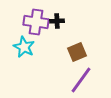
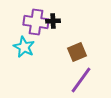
black cross: moved 4 px left
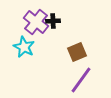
purple cross: rotated 30 degrees clockwise
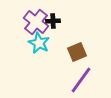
cyan star: moved 15 px right, 4 px up
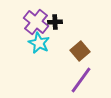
black cross: moved 2 px right, 1 px down
brown square: moved 3 px right, 1 px up; rotated 18 degrees counterclockwise
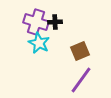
purple cross: rotated 20 degrees counterclockwise
brown square: rotated 18 degrees clockwise
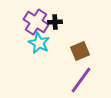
purple cross: rotated 15 degrees clockwise
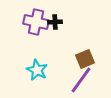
purple cross: rotated 20 degrees counterclockwise
cyan star: moved 2 px left, 27 px down
brown square: moved 5 px right, 8 px down
